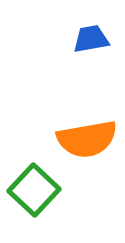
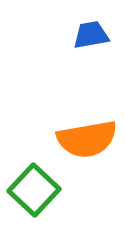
blue trapezoid: moved 4 px up
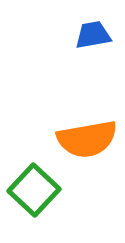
blue trapezoid: moved 2 px right
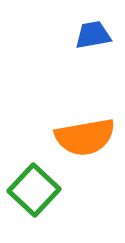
orange semicircle: moved 2 px left, 2 px up
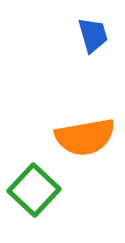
blue trapezoid: rotated 84 degrees clockwise
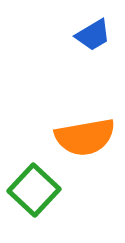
blue trapezoid: rotated 75 degrees clockwise
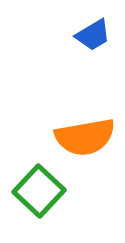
green square: moved 5 px right, 1 px down
